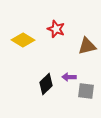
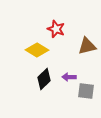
yellow diamond: moved 14 px right, 10 px down
black diamond: moved 2 px left, 5 px up
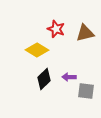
brown triangle: moved 2 px left, 13 px up
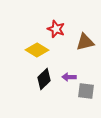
brown triangle: moved 9 px down
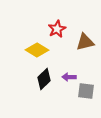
red star: moved 1 px right; rotated 24 degrees clockwise
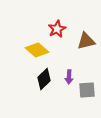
brown triangle: moved 1 px right, 1 px up
yellow diamond: rotated 10 degrees clockwise
purple arrow: rotated 88 degrees counterclockwise
gray square: moved 1 px right, 1 px up; rotated 12 degrees counterclockwise
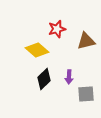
red star: rotated 12 degrees clockwise
gray square: moved 1 px left, 4 px down
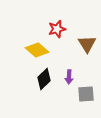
brown triangle: moved 1 px right, 3 px down; rotated 48 degrees counterclockwise
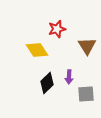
brown triangle: moved 2 px down
yellow diamond: rotated 15 degrees clockwise
black diamond: moved 3 px right, 4 px down
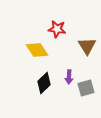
red star: rotated 24 degrees clockwise
black diamond: moved 3 px left
gray square: moved 6 px up; rotated 12 degrees counterclockwise
